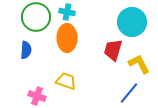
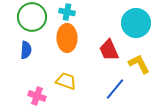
green circle: moved 4 px left
cyan circle: moved 4 px right, 1 px down
red trapezoid: moved 4 px left; rotated 40 degrees counterclockwise
blue line: moved 14 px left, 4 px up
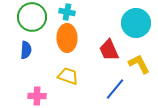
yellow trapezoid: moved 2 px right, 5 px up
pink cross: rotated 18 degrees counterclockwise
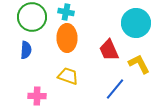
cyan cross: moved 1 px left
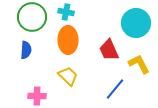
orange ellipse: moved 1 px right, 2 px down
yellow trapezoid: rotated 25 degrees clockwise
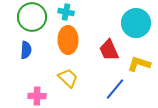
yellow L-shape: rotated 45 degrees counterclockwise
yellow trapezoid: moved 2 px down
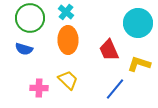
cyan cross: rotated 28 degrees clockwise
green circle: moved 2 px left, 1 px down
cyan circle: moved 2 px right
blue semicircle: moved 2 px left, 1 px up; rotated 102 degrees clockwise
yellow trapezoid: moved 2 px down
pink cross: moved 2 px right, 8 px up
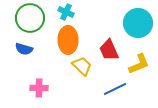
cyan cross: rotated 14 degrees counterclockwise
yellow L-shape: rotated 140 degrees clockwise
yellow trapezoid: moved 14 px right, 14 px up
blue line: rotated 25 degrees clockwise
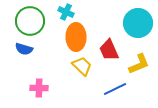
green circle: moved 3 px down
orange ellipse: moved 8 px right, 3 px up
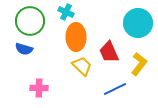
red trapezoid: moved 2 px down
yellow L-shape: rotated 30 degrees counterclockwise
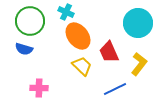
orange ellipse: moved 2 px right, 1 px up; rotated 36 degrees counterclockwise
